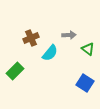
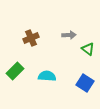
cyan semicircle: moved 3 px left, 23 px down; rotated 126 degrees counterclockwise
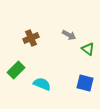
gray arrow: rotated 32 degrees clockwise
green rectangle: moved 1 px right, 1 px up
cyan semicircle: moved 5 px left, 8 px down; rotated 18 degrees clockwise
blue square: rotated 18 degrees counterclockwise
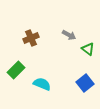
blue square: rotated 36 degrees clockwise
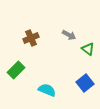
cyan semicircle: moved 5 px right, 6 px down
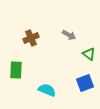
green triangle: moved 1 px right, 5 px down
green rectangle: rotated 42 degrees counterclockwise
blue square: rotated 18 degrees clockwise
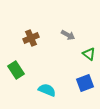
gray arrow: moved 1 px left
green rectangle: rotated 36 degrees counterclockwise
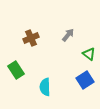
gray arrow: rotated 80 degrees counterclockwise
blue square: moved 3 px up; rotated 12 degrees counterclockwise
cyan semicircle: moved 2 px left, 3 px up; rotated 114 degrees counterclockwise
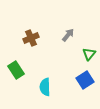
green triangle: rotated 32 degrees clockwise
